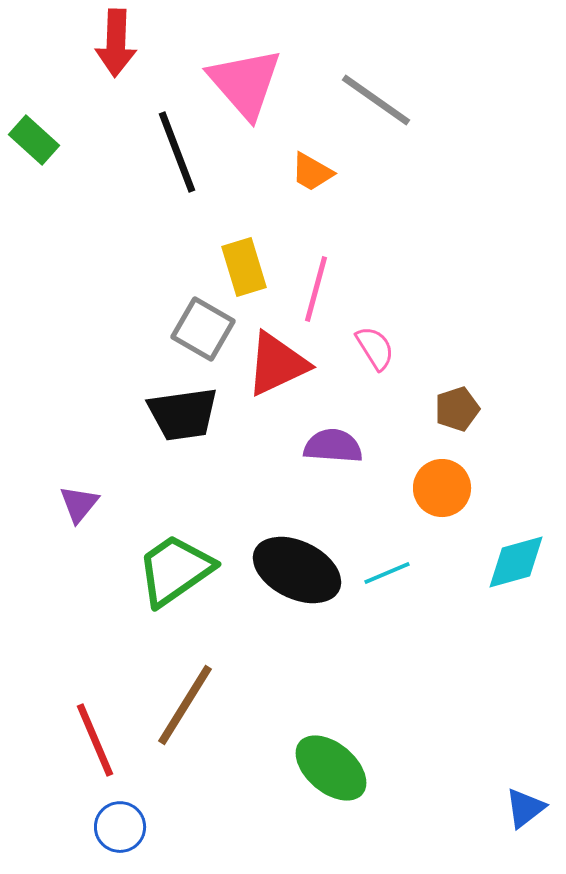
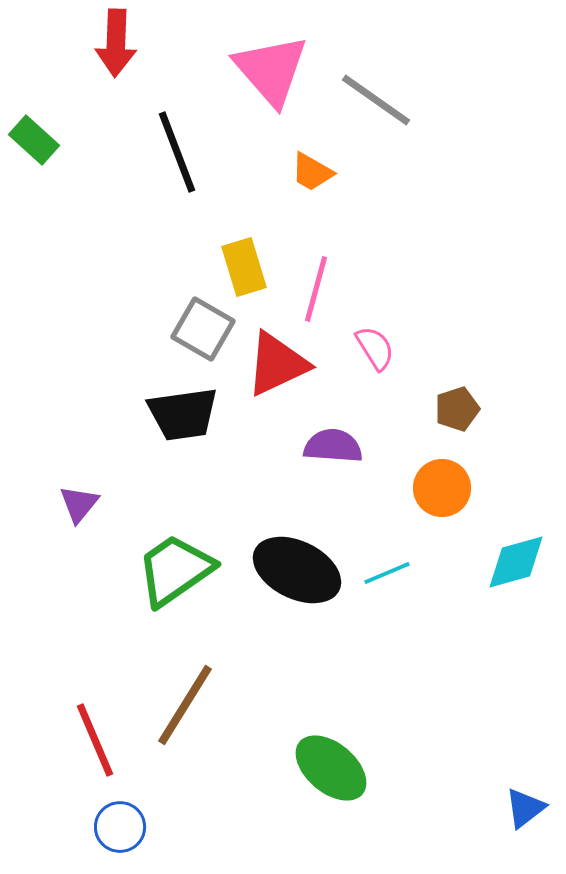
pink triangle: moved 26 px right, 13 px up
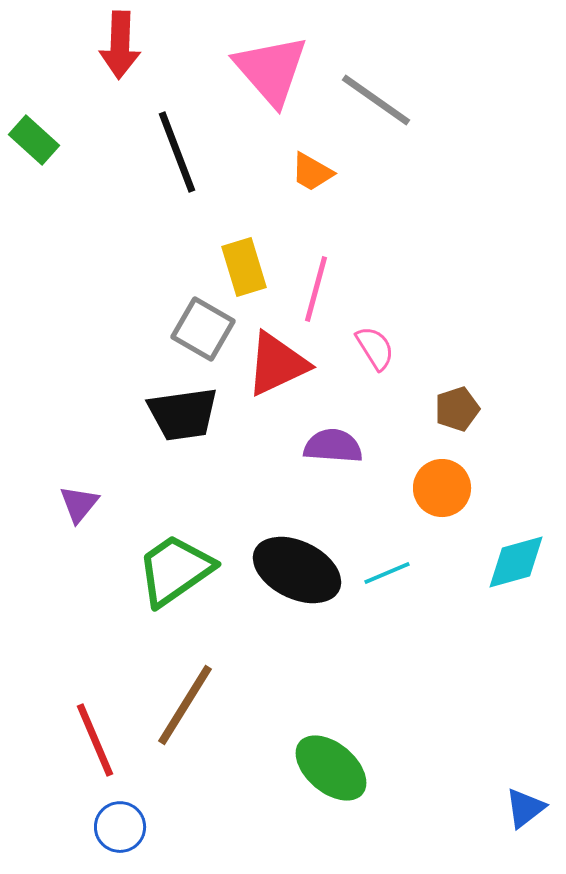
red arrow: moved 4 px right, 2 px down
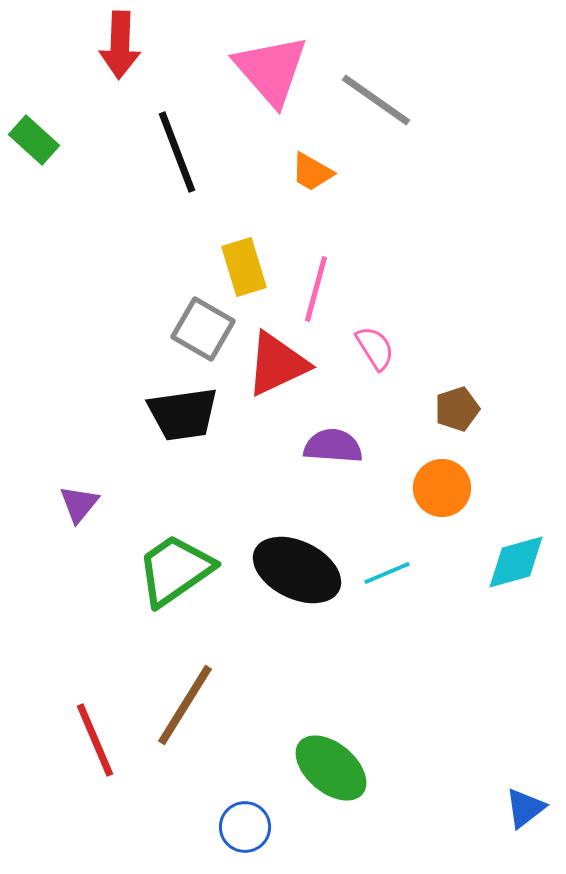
blue circle: moved 125 px right
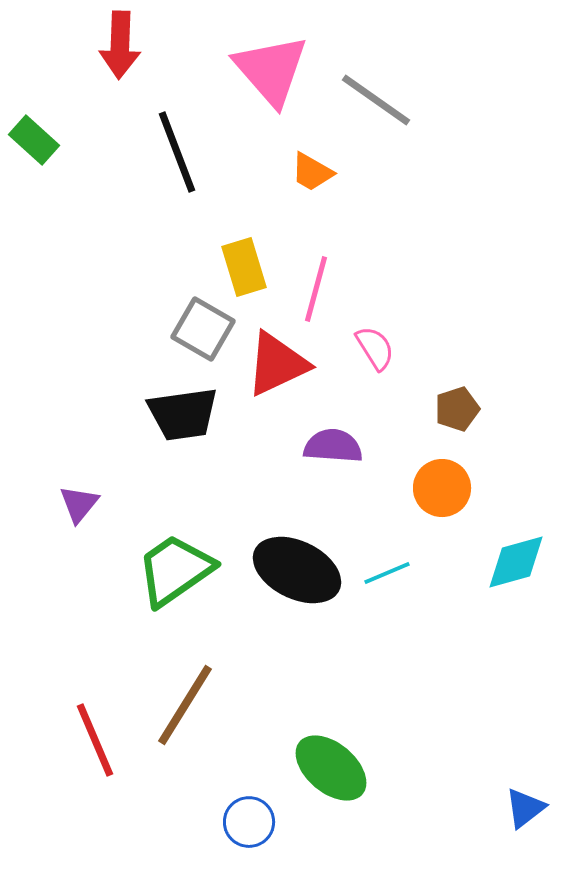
blue circle: moved 4 px right, 5 px up
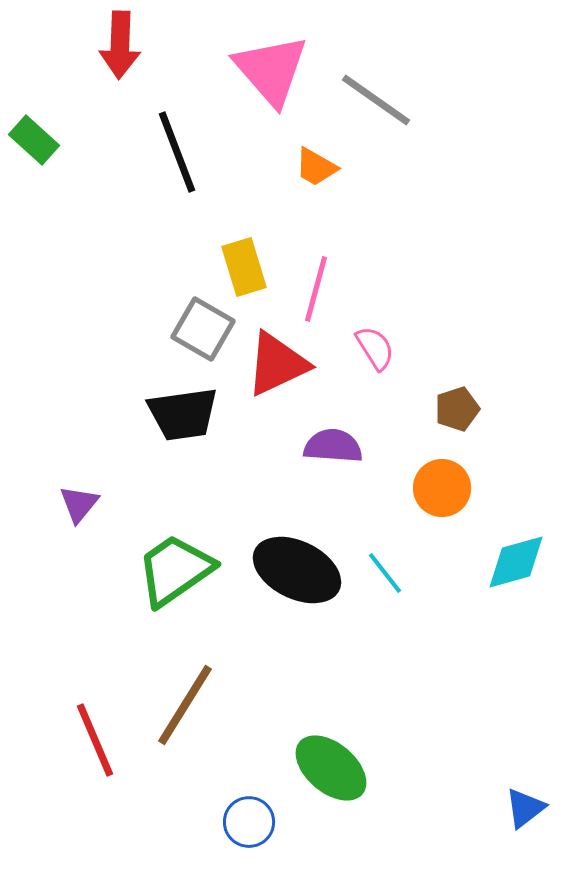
orange trapezoid: moved 4 px right, 5 px up
cyan line: moved 2 px left; rotated 75 degrees clockwise
